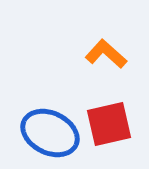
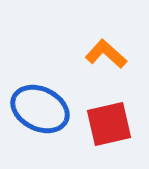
blue ellipse: moved 10 px left, 24 px up
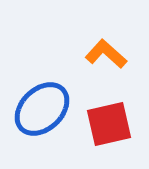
blue ellipse: moved 2 px right; rotated 70 degrees counterclockwise
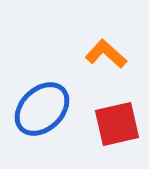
red square: moved 8 px right
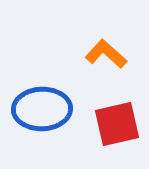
blue ellipse: rotated 42 degrees clockwise
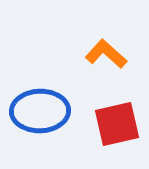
blue ellipse: moved 2 px left, 2 px down
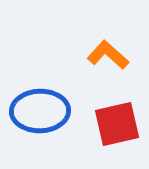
orange L-shape: moved 2 px right, 1 px down
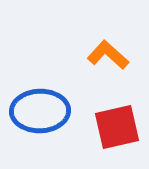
red square: moved 3 px down
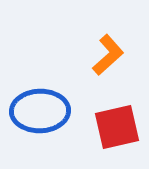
orange L-shape: rotated 96 degrees clockwise
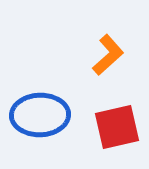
blue ellipse: moved 4 px down
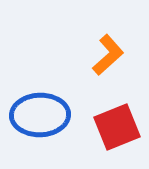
red square: rotated 9 degrees counterclockwise
